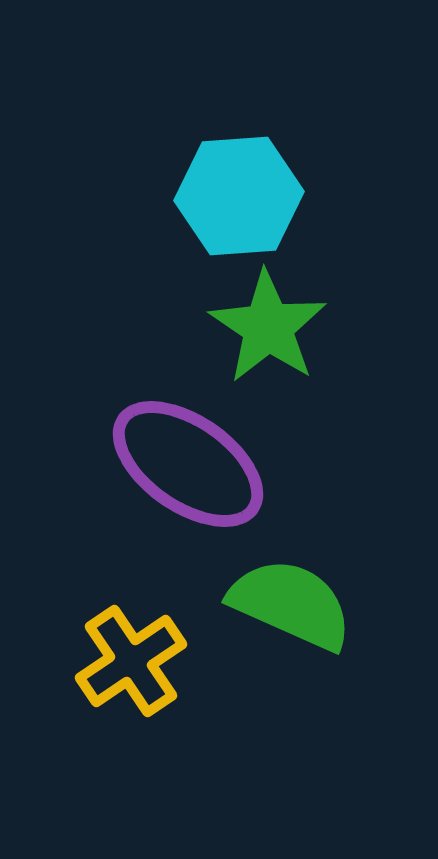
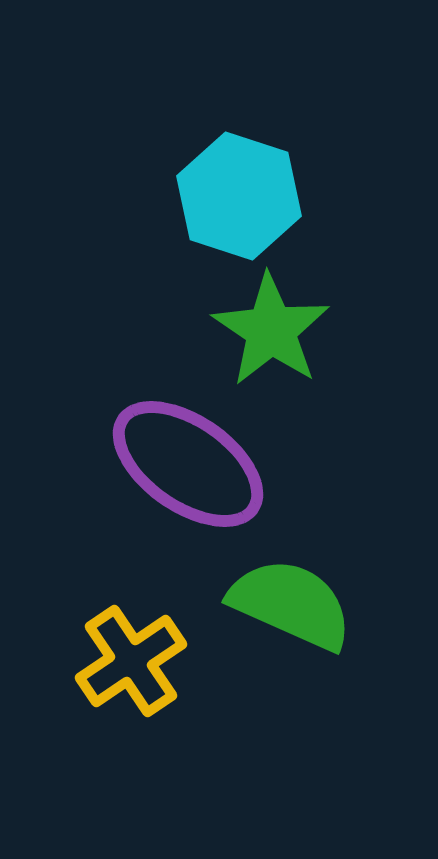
cyan hexagon: rotated 22 degrees clockwise
green star: moved 3 px right, 3 px down
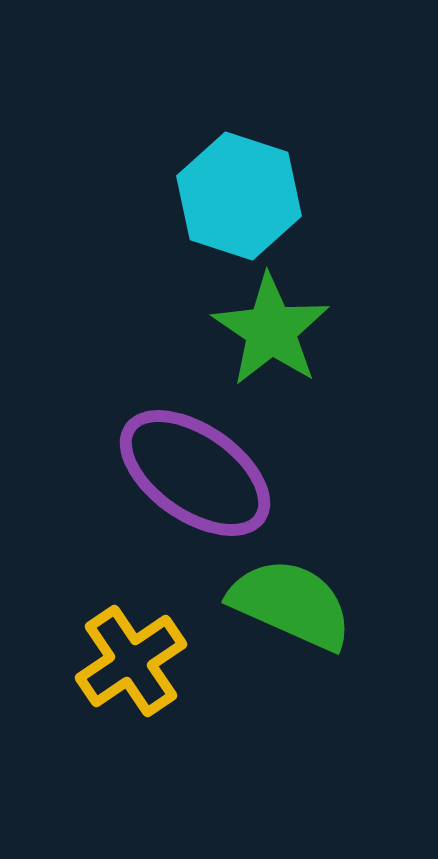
purple ellipse: moved 7 px right, 9 px down
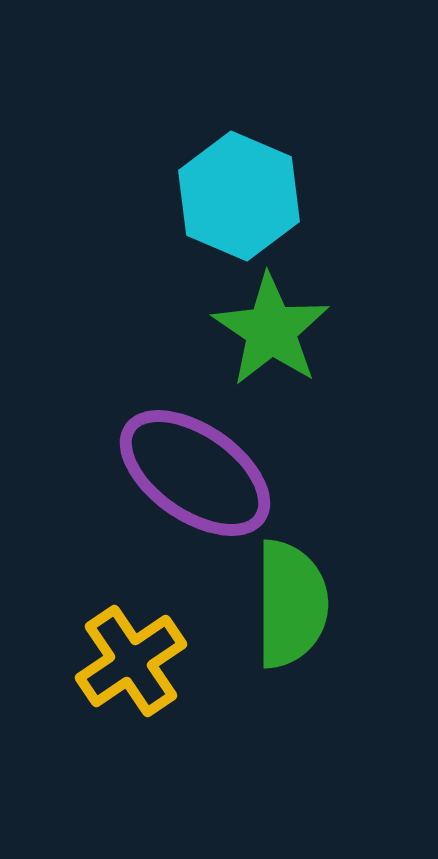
cyan hexagon: rotated 5 degrees clockwise
green semicircle: rotated 66 degrees clockwise
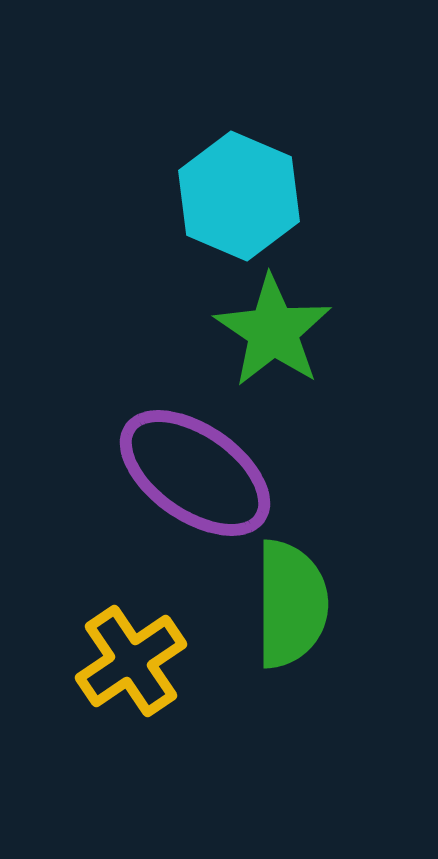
green star: moved 2 px right, 1 px down
